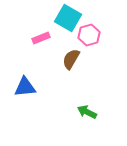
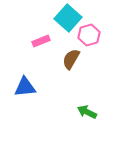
cyan square: rotated 12 degrees clockwise
pink rectangle: moved 3 px down
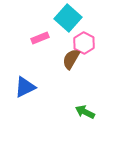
pink hexagon: moved 5 px left, 8 px down; rotated 15 degrees counterclockwise
pink rectangle: moved 1 px left, 3 px up
blue triangle: rotated 20 degrees counterclockwise
green arrow: moved 2 px left
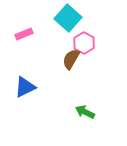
pink rectangle: moved 16 px left, 4 px up
